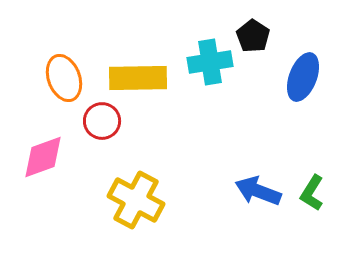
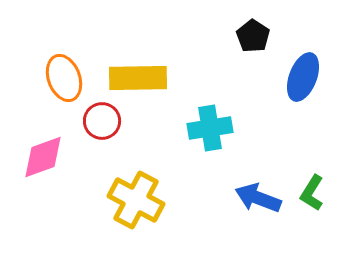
cyan cross: moved 66 px down
blue arrow: moved 7 px down
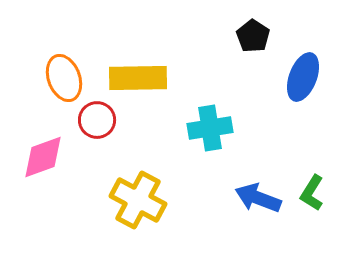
red circle: moved 5 px left, 1 px up
yellow cross: moved 2 px right
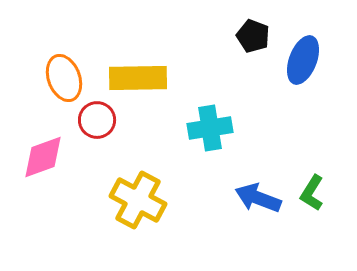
black pentagon: rotated 12 degrees counterclockwise
blue ellipse: moved 17 px up
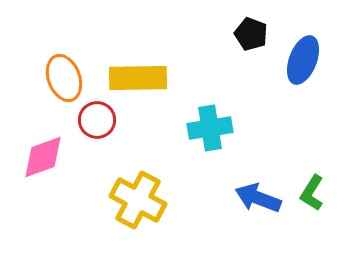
black pentagon: moved 2 px left, 2 px up
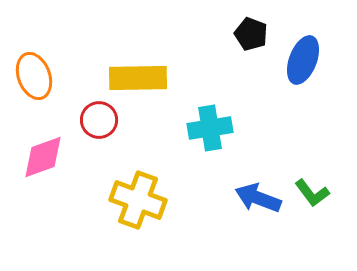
orange ellipse: moved 30 px left, 2 px up
red circle: moved 2 px right
green L-shape: rotated 69 degrees counterclockwise
yellow cross: rotated 8 degrees counterclockwise
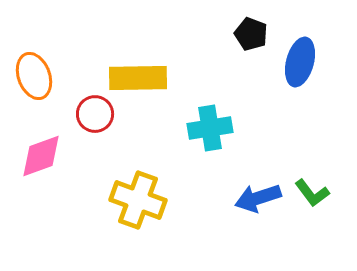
blue ellipse: moved 3 px left, 2 px down; rotated 6 degrees counterclockwise
red circle: moved 4 px left, 6 px up
pink diamond: moved 2 px left, 1 px up
blue arrow: rotated 39 degrees counterclockwise
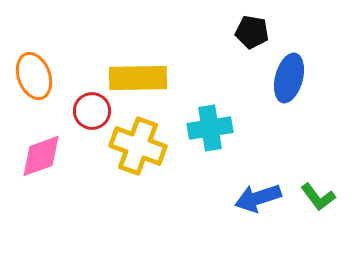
black pentagon: moved 1 px right, 2 px up; rotated 12 degrees counterclockwise
blue ellipse: moved 11 px left, 16 px down
red circle: moved 3 px left, 3 px up
green L-shape: moved 6 px right, 4 px down
yellow cross: moved 54 px up
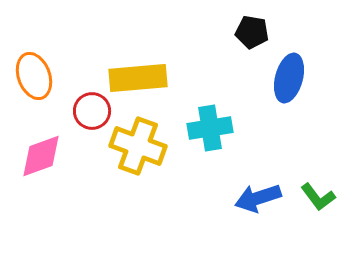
yellow rectangle: rotated 4 degrees counterclockwise
